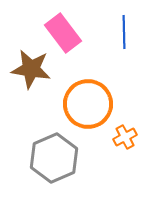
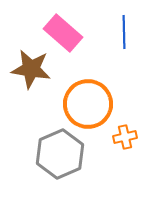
pink rectangle: rotated 12 degrees counterclockwise
orange cross: rotated 15 degrees clockwise
gray hexagon: moved 6 px right, 4 px up
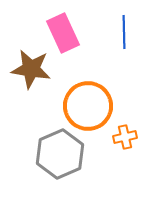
pink rectangle: rotated 24 degrees clockwise
orange circle: moved 2 px down
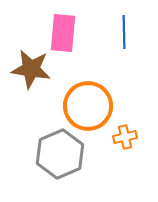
pink rectangle: rotated 30 degrees clockwise
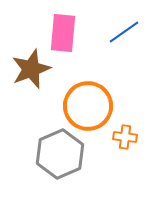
blue line: rotated 56 degrees clockwise
brown star: rotated 30 degrees counterclockwise
orange cross: rotated 20 degrees clockwise
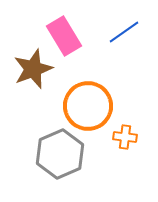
pink rectangle: moved 1 px right, 3 px down; rotated 36 degrees counterclockwise
brown star: moved 2 px right
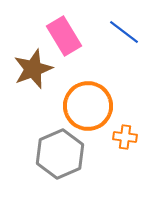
blue line: rotated 72 degrees clockwise
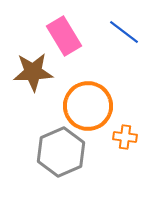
brown star: moved 3 px down; rotated 18 degrees clockwise
gray hexagon: moved 1 px right, 2 px up
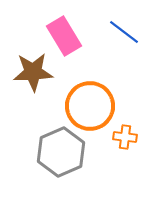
orange circle: moved 2 px right
